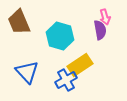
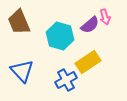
purple semicircle: moved 10 px left, 5 px up; rotated 60 degrees clockwise
yellow rectangle: moved 8 px right, 3 px up
blue triangle: moved 5 px left, 1 px up
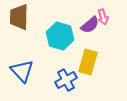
pink arrow: moved 2 px left
brown trapezoid: moved 5 px up; rotated 24 degrees clockwise
yellow rectangle: rotated 40 degrees counterclockwise
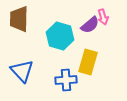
brown trapezoid: moved 2 px down
blue cross: rotated 25 degrees clockwise
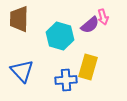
yellow rectangle: moved 5 px down
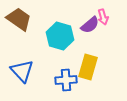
brown trapezoid: rotated 124 degrees clockwise
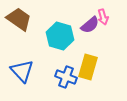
blue cross: moved 3 px up; rotated 25 degrees clockwise
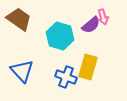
purple semicircle: moved 1 px right
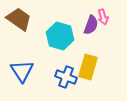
purple semicircle: rotated 30 degrees counterclockwise
blue triangle: rotated 10 degrees clockwise
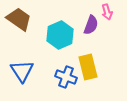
pink arrow: moved 4 px right, 5 px up
cyan hexagon: moved 1 px up; rotated 20 degrees clockwise
yellow rectangle: rotated 30 degrees counterclockwise
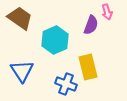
brown trapezoid: moved 1 px right, 1 px up
cyan hexagon: moved 5 px left, 5 px down
blue cross: moved 7 px down
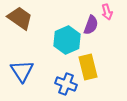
cyan hexagon: moved 12 px right
